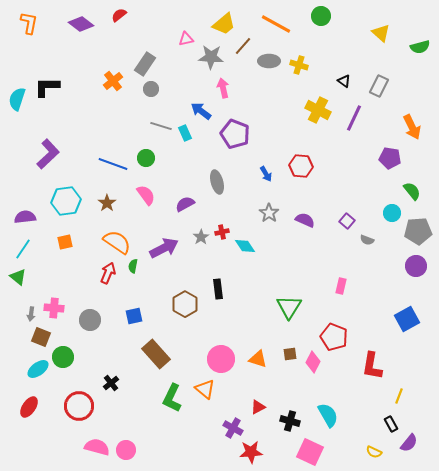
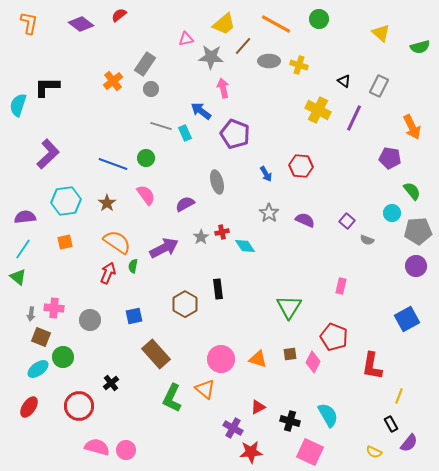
green circle at (321, 16): moved 2 px left, 3 px down
cyan semicircle at (17, 99): moved 1 px right, 6 px down
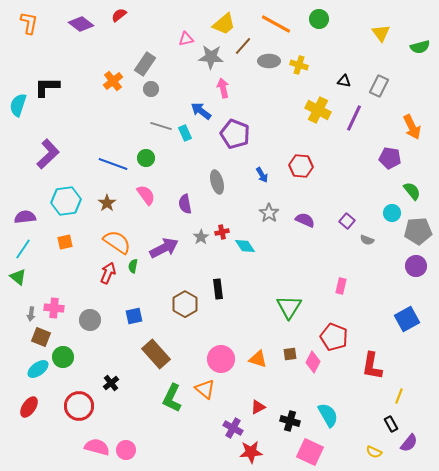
yellow triangle at (381, 33): rotated 12 degrees clockwise
black triangle at (344, 81): rotated 24 degrees counterclockwise
blue arrow at (266, 174): moved 4 px left, 1 px down
purple semicircle at (185, 204): rotated 72 degrees counterclockwise
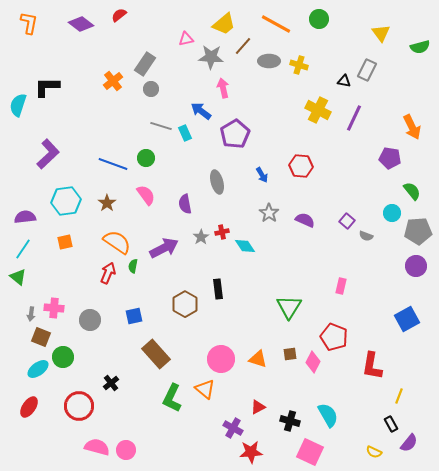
gray rectangle at (379, 86): moved 12 px left, 16 px up
purple pentagon at (235, 134): rotated 20 degrees clockwise
gray semicircle at (367, 240): moved 1 px left, 4 px up
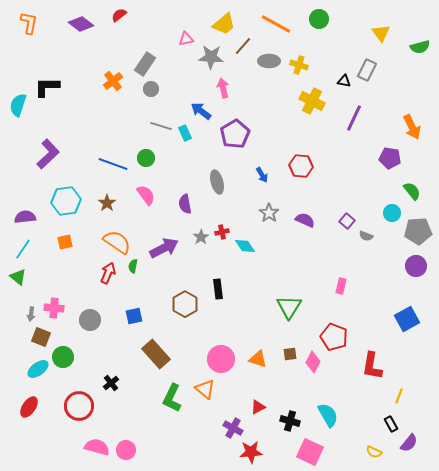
yellow cross at (318, 110): moved 6 px left, 9 px up
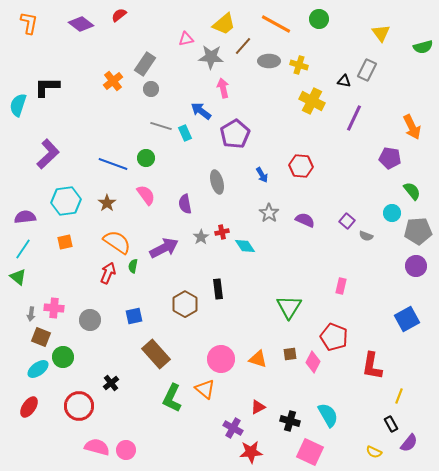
green semicircle at (420, 47): moved 3 px right
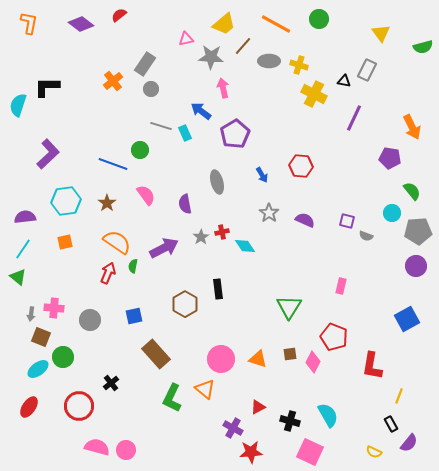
yellow cross at (312, 101): moved 2 px right, 7 px up
green circle at (146, 158): moved 6 px left, 8 px up
purple square at (347, 221): rotated 28 degrees counterclockwise
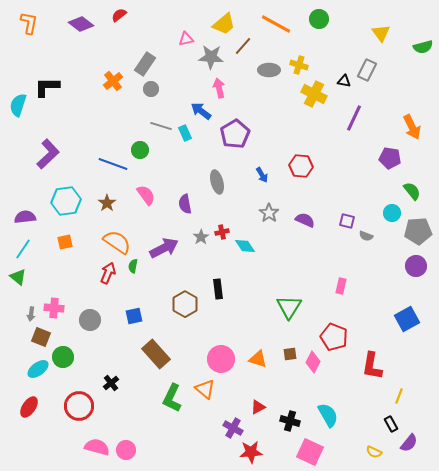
gray ellipse at (269, 61): moved 9 px down
pink arrow at (223, 88): moved 4 px left
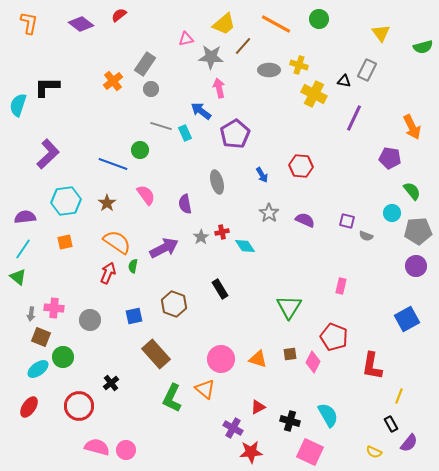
black rectangle at (218, 289): moved 2 px right; rotated 24 degrees counterclockwise
brown hexagon at (185, 304): moved 11 px left; rotated 10 degrees counterclockwise
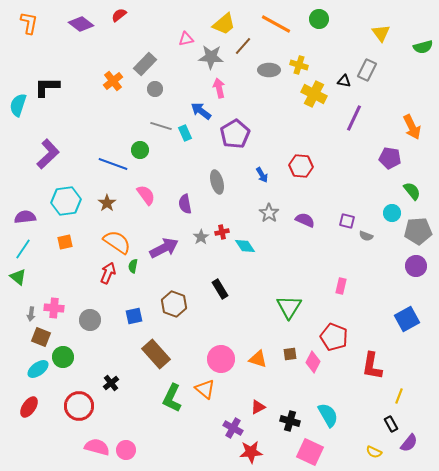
gray rectangle at (145, 64): rotated 10 degrees clockwise
gray circle at (151, 89): moved 4 px right
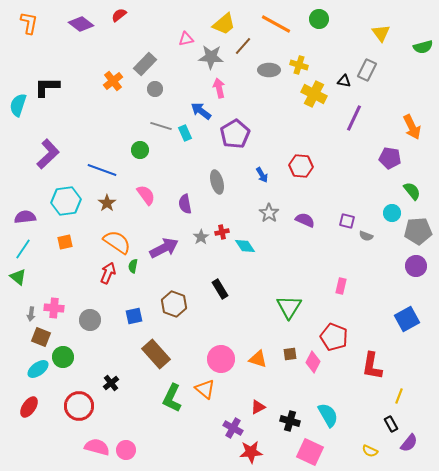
blue line at (113, 164): moved 11 px left, 6 px down
yellow semicircle at (374, 452): moved 4 px left, 1 px up
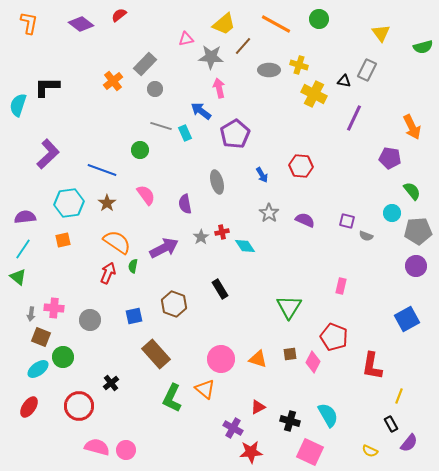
cyan hexagon at (66, 201): moved 3 px right, 2 px down
orange square at (65, 242): moved 2 px left, 2 px up
